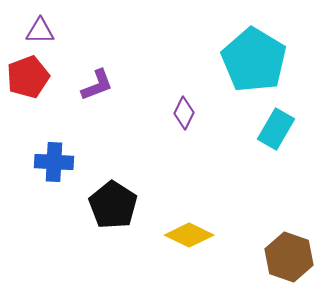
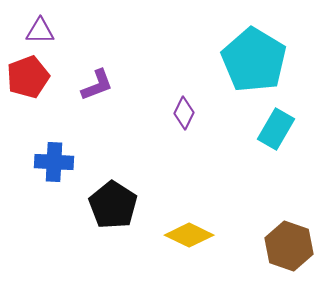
brown hexagon: moved 11 px up
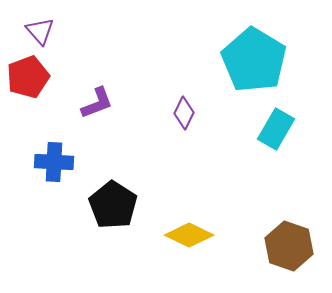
purple triangle: rotated 48 degrees clockwise
purple L-shape: moved 18 px down
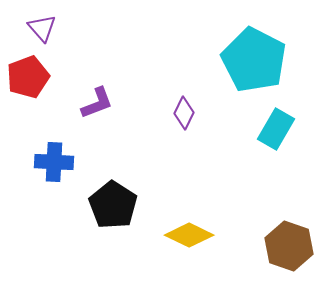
purple triangle: moved 2 px right, 3 px up
cyan pentagon: rotated 4 degrees counterclockwise
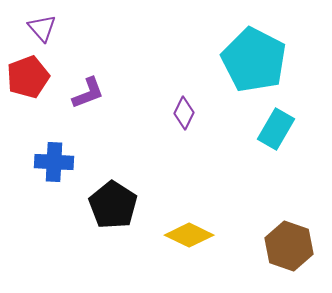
purple L-shape: moved 9 px left, 10 px up
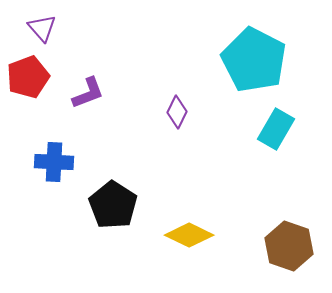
purple diamond: moved 7 px left, 1 px up
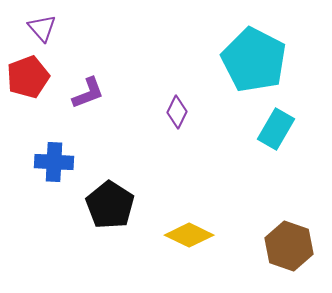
black pentagon: moved 3 px left
